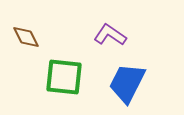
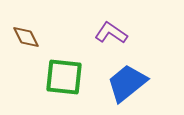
purple L-shape: moved 1 px right, 2 px up
blue trapezoid: rotated 24 degrees clockwise
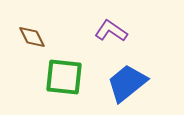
purple L-shape: moved 2 px up
brown diamond: moved 6 px right
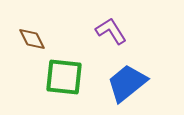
purple L-shape: rotated 24 degrees clockwise
brown diamond: moved 2 px down
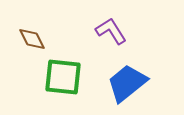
green square: moved 1 px left
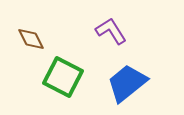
brown diamond: moved 1 px left
green square: rotated 21 degrees clockwise
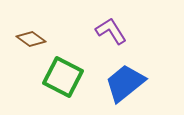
brown diamond: rotated 28 degrees counterclockwise
blue trapezoid: moved 2 px left
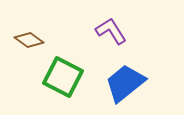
brown diamond: moved 2 px left, 1 px down
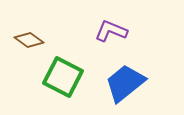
purple L-shape: rotated 36 degrees counterclockwise
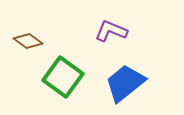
brown diamond: moved 1 px left, 1 px down
green square: rotated 9 degrees clockwise
